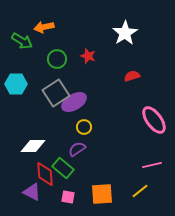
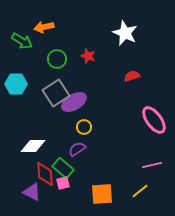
white star: rotated 15 degrees counterclockwise
pink square: moved 5 px left, 14 px up; rotated 24 degrees counterclockwise
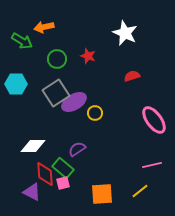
yellow circle: moved 11 px right, 14 px up
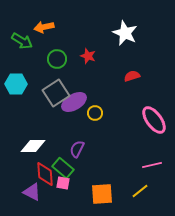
purple semicircle: rotated 30 degrees counterclockwise
pink square: rotated 24 degrees clockwise
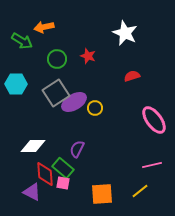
yellow circle: moved 5 px up
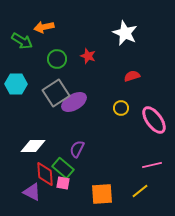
yellow circle: moved 26 px right
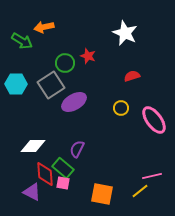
green circle: moved 8 px right, 4 px down
gray square: moved 5 px left, 8 px up
pink line: moved 11 px down
orange square: rotated 15 degrees clockwise
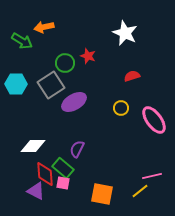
purple triangle: moved 4 px right, 1 px up
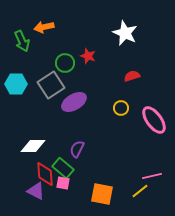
green arrow: rotated 35 degrees clockwise
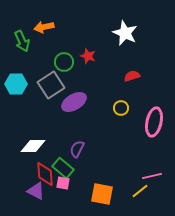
green circle: moved 1 px left, 1 px up
pink ellipse: moved 2 px down; rotated 48 degrees clockwise
